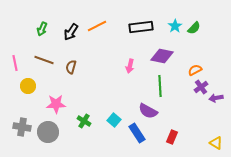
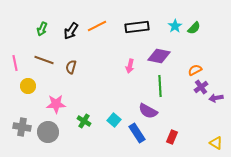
black rectangle: moved 4 px left
black arrow: moved 1 px up
purple diamond: moved 3 px left
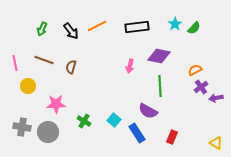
cyan star: moved 2 px up
black arrow: rotated 72 degrees counterclockwise
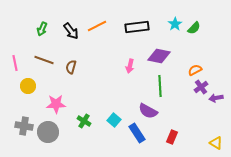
gray cross: moved 2 px right, 1 px up
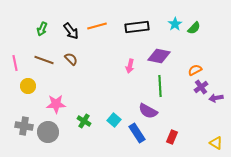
orange line: rotated 12 degrees clockwise
brown semicircle: moved 8 px up; rotated 120 degrees clockwise
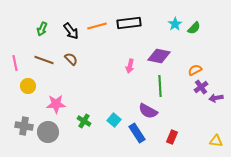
black rectangle: moved 8 px left, 4 px up
yellow triangle: moved 2 px up; rotated 24 degrees counterclockwise
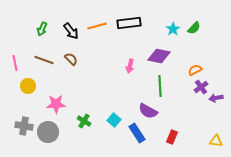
cyan star: moved 2 px left, 5 px down
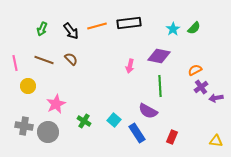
pink star: rotated 24 degrees counterclockwise
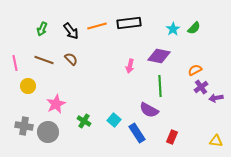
purple semicircle: moved 1 px right, 1 px up
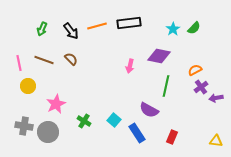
pink line: moved 4 px right
green line: moved 6 px right; rotated 15 degrees clockwise
